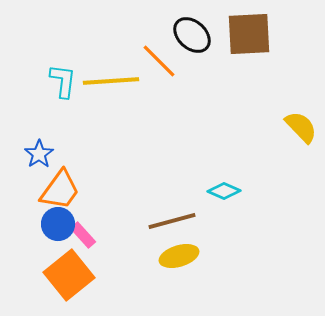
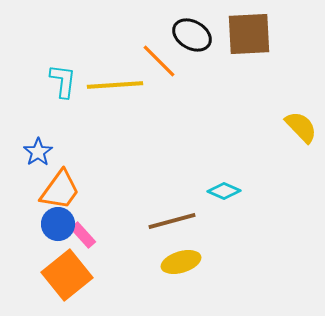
black ellipse: rotated 12 degrees counterclockwise
yellow line: moved 4 px right, 4 px down
blue star: moved 1 px left, 2 px up
yellow ellipse: moved 2 px right, 6 px down
orange square: moved 2 px left
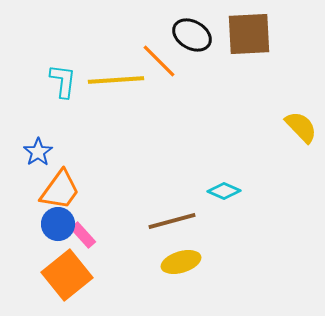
yellow line: moved 1 px right, 5 px up
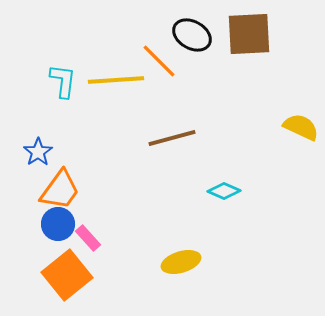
yellow semicircle: rotated 21 degrees counterclockwise
brown line: moved 83 px up
pink rectangle: moved 5 px right, 3 px down
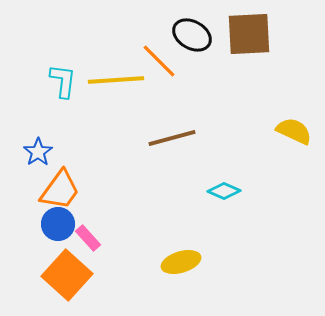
yellow semicircle: moved 7 px left, 4 px down
orange square: rotated 9 degrees counterclockwise
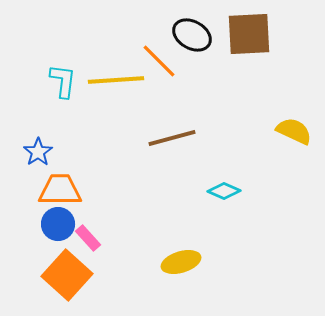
orange trapezoid: rotated 126 degrees counterclockwise
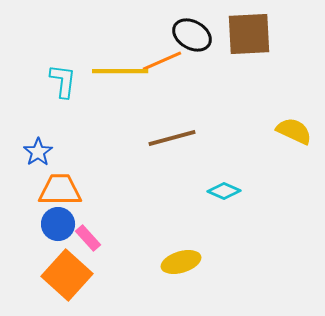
orange line: moved 3 px right; rotated 69 degrees counterclockwise
yellow line: moved 4 px right, 9 px up; rotated 4 degrees clockwise
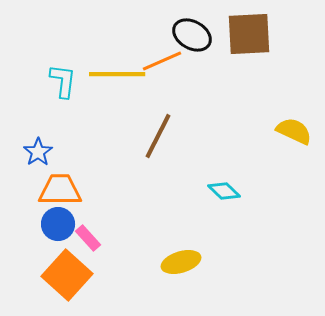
yellow line: moved 3 px left, 3 px down
brown line: moved 14 px left, 2 px up; rotated 48 degrees counterclockwise
cyan diamond: rotated 20 degrees clockwise
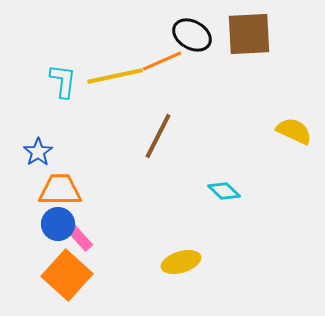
yellow line: moved 2 px left, 2 px down; rotated 12 degrees counterclockwise
pink rectangle: moved 8 px left
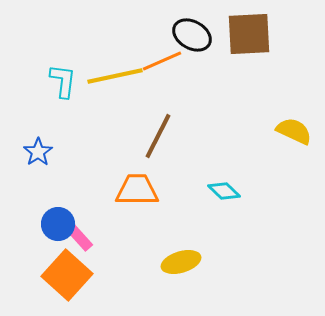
orange trapezoid: moved 77 px right
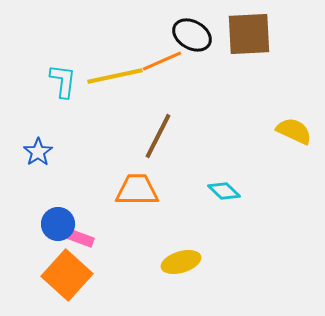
pink rectangle: rotated 28 degrees counterclockwise
